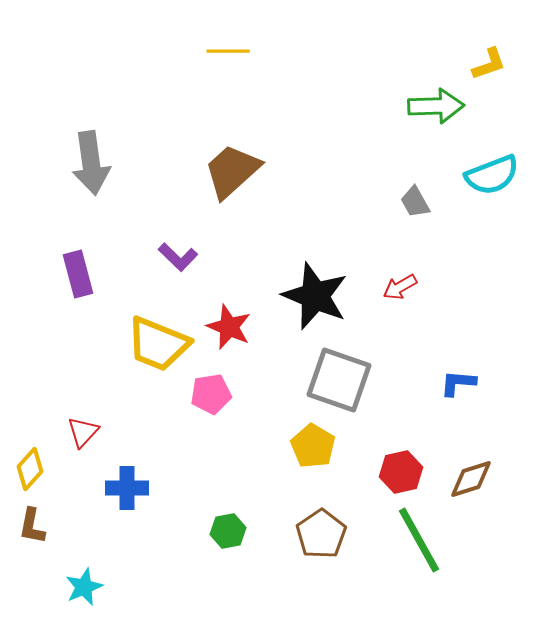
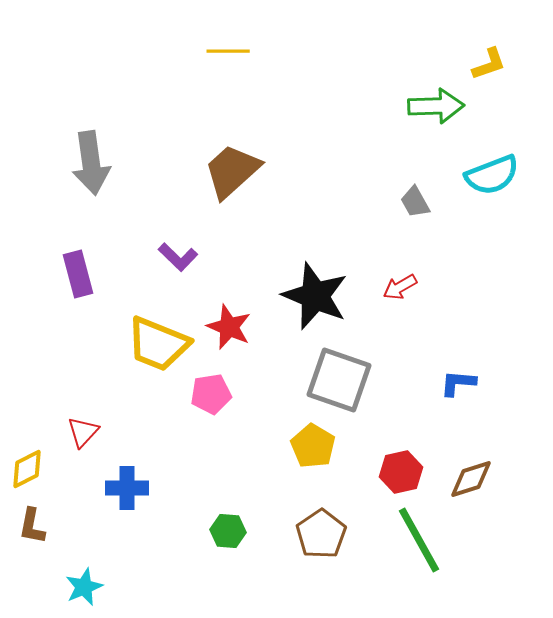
yellow diamond: moved 3 px left; rotated 21 degrees clockwise
green hexagon: rotated 16 degrees clockwise
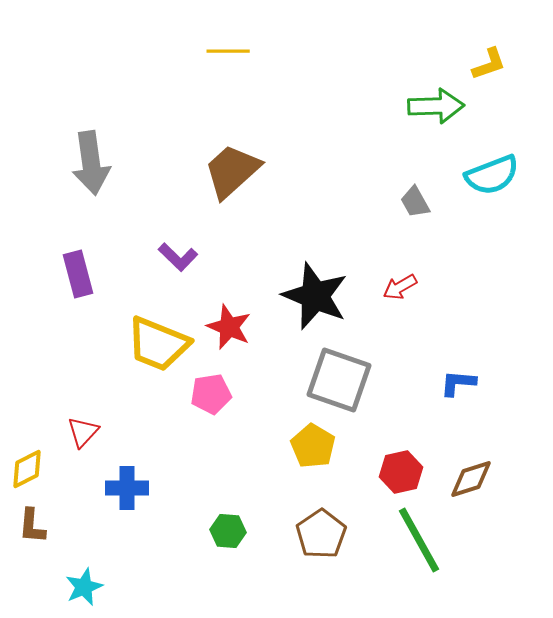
brown L-shape: rotated 6 degrees counterclockwise
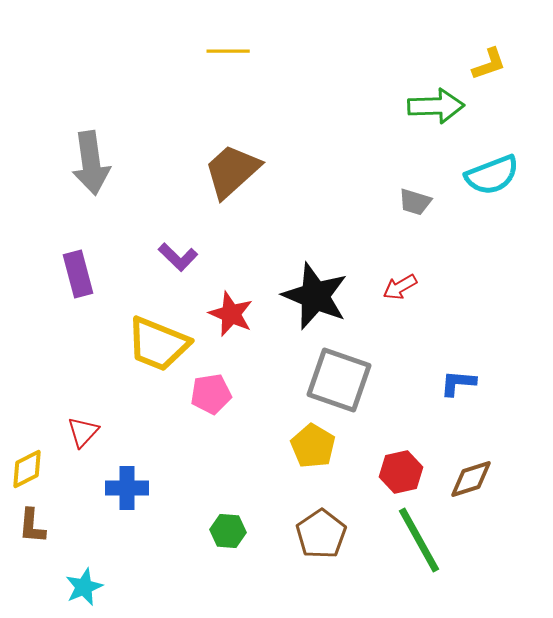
gray trapezoid: rotated 44 degrees counterclockwise
red star: moved 2 px right, 13 px up
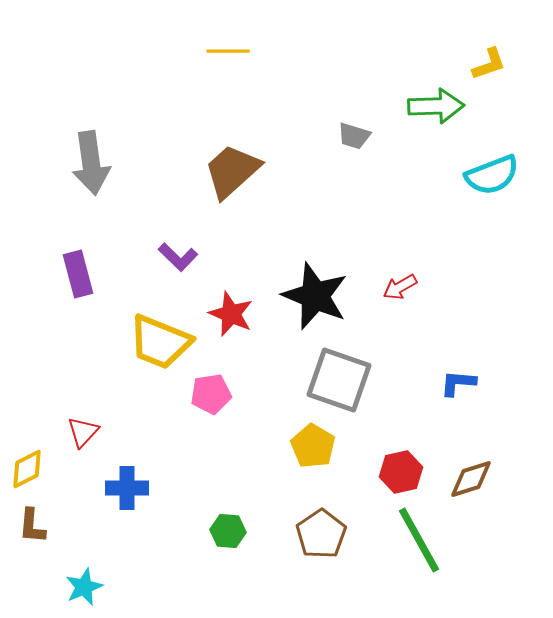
gray trapezoid: moved 61 px left, 66 px up
yellow trapezoid: moved 2 px right, 2 px up
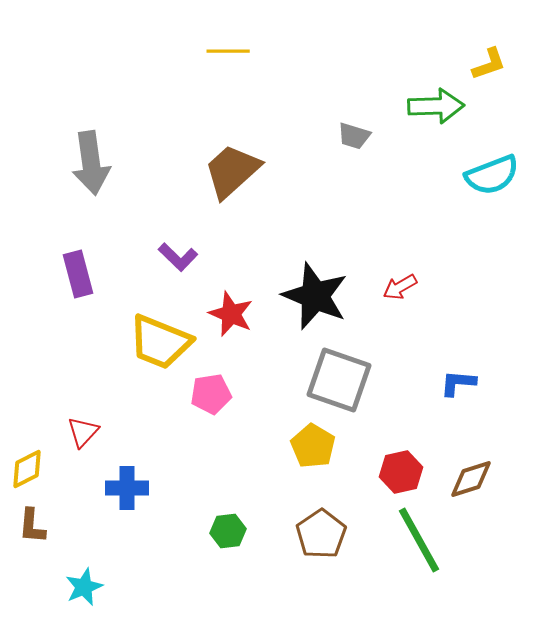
green hexagon: rotated 12 degrees counterclockwise
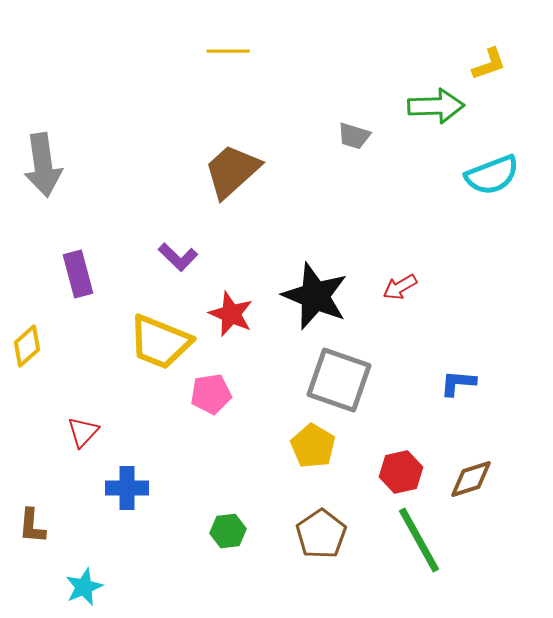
gray arrow: moved 48 px left, 2 px down
yellow diamond: moved 123 px up; rotated 15 degrees counterclockwise
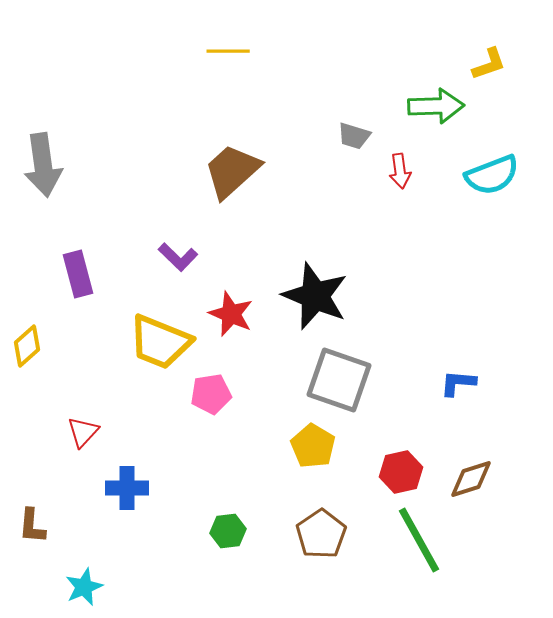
red arrow: moved 116 px up; rotated 68 degrees counterclockwise
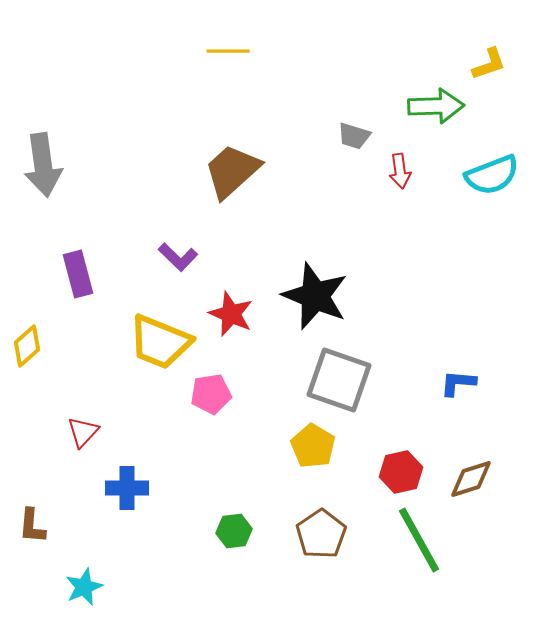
green hexagon: moved 6 px right
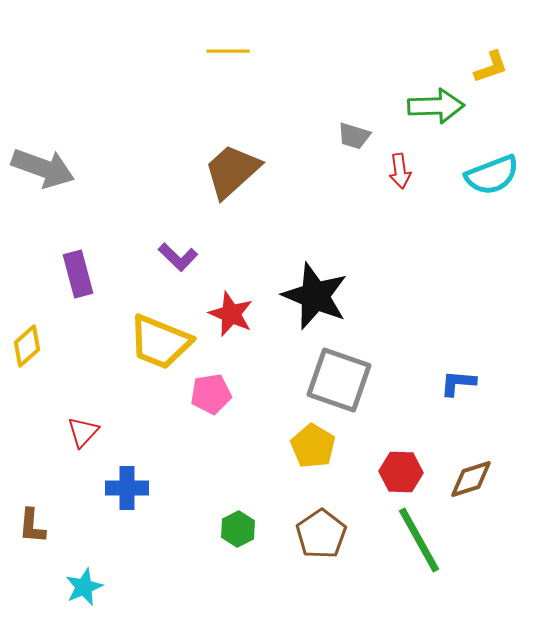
yellow L-shape: moved 2 px right, 3 px down
gray arrow: moved 3 px down; rotated 62 degrees counterclockwise
red hexagon: rotated 15 degrees clockwise
green hexagon: moved 4 px right, 2 px up; rotated 20 degrees counterclockwise
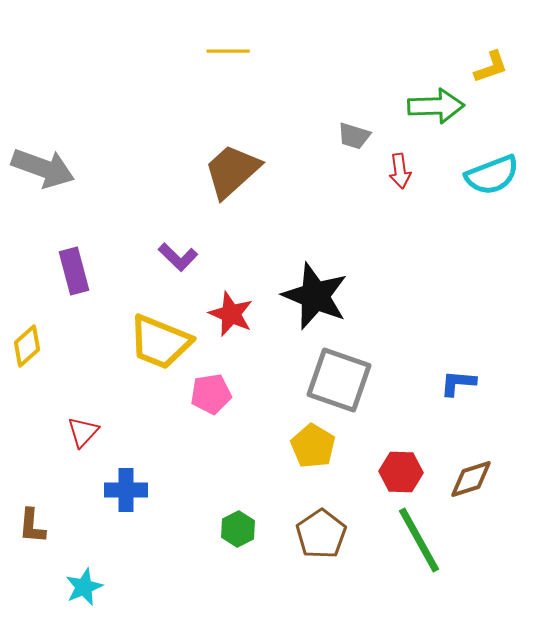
purple rectangle: moved 4 px left, 3 px up
blue cross: moved 1 px left, 2 px down
